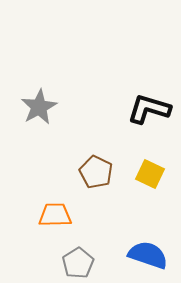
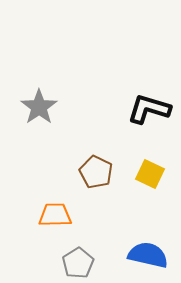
gray star: rotated 6 degrees counterclockwise
blue semicircle: rotated 6 degrees counterclockwise
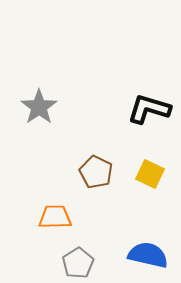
orange trapezoid: moved 2 px down
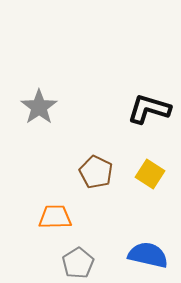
yellow square: rotated 8 degrees clockwise
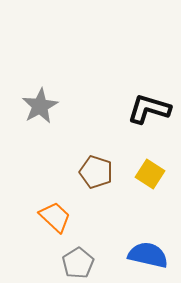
gray star: moved 1 px right, 1 px up; rotated 6 degrees clockwise
brown pentagon: rotated 8 degrees counterclockwise
orange trapezoid: rotated 44 degrees clockwise
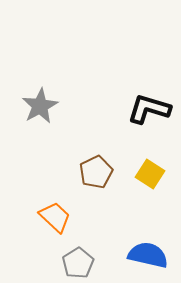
brown pentagon: rotated 28 degrees clockwise
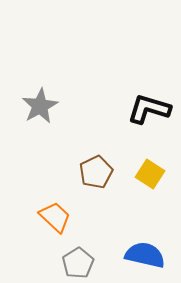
blue semicircle: moved 3 px left
